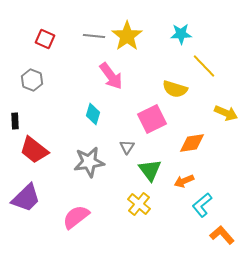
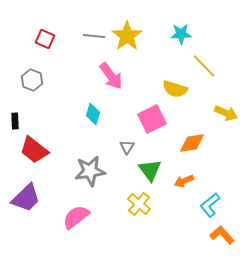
gray star: moved 1 px right, 9 px down
cyan L-shape: moved 8 px right
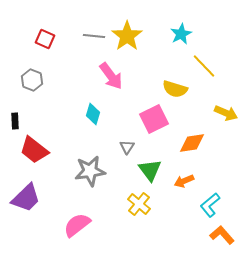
cyan star: rotated 25 degrees counterclockwise
pink square: moved 2 px right
pink semicircle: moved 1 px right, 8 px down
